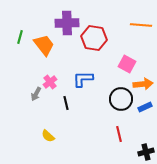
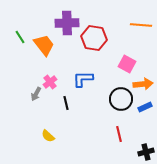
green line: rotated 48 degrees counterclockwise
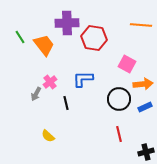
black circle: moved 2 px left
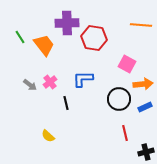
gray arrow: moved 6 px left, 9 px up; rotated 80 degrees counterclockwise
red line: moved 6 px right, 1 px up
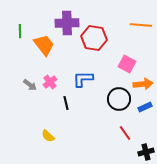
green line: moved 6 px up; rotated 32 degrees clockwise
red line: rotated 21 degrees counterclockwise
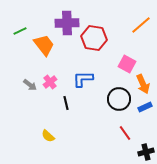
orange line: rotated 45 degrees counterclockwise
green line: rotated 64 degrees clockwise
orange arrow: rotated 72 degrees clockwise
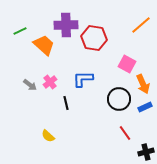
purple cross: moved 1 px left, 2 px down
orange trapezoid: rotated 10 degrees counterclockwise
